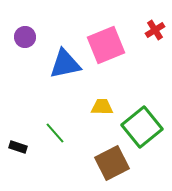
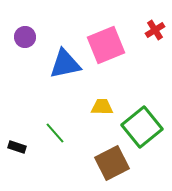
black rectangle: moved 1 px left
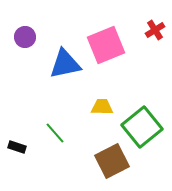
brown square: moved 2 px up
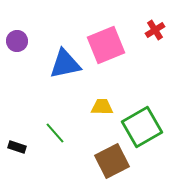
purple circle: moved 8 px left, 4 px down
green square: rotated 9 degrees clockwise
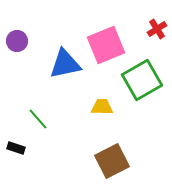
red cross: moved 2 px right, 1 px up
green square: moved 47 px up
green line: moved 17 px left, 14 px up
black rectangle: moved 1 px left, 1 px down
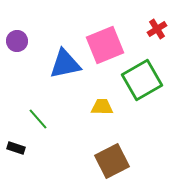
pink square: moved 1 px left
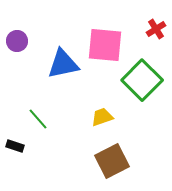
red cross: moved 1 px left
pink square: rotated 27 degrees clockwise
blue triangle: moved 2 px left
green square: rotated 15 degrees counterclockwise
yellow trapezoid: moved 10 px down; rotated 20 degrees counterclockwise
black rectangle: moved 1 px left, 2 px up
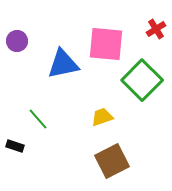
pink square: moved 1 px right, 1 px up
